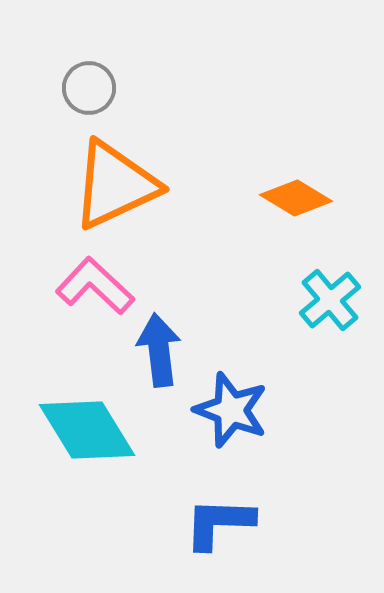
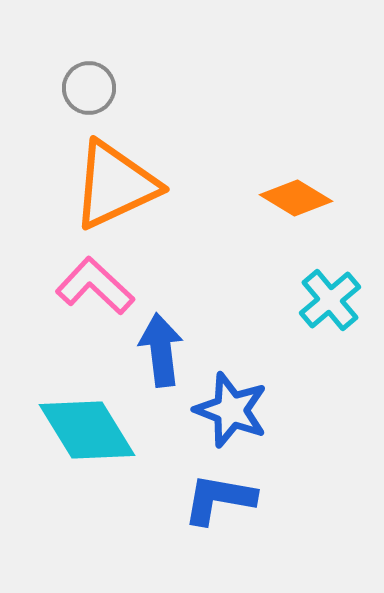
blue arrow: moved 2 px right
blue L-shape: moved 24 px up; rotated 8 degrees clockwise
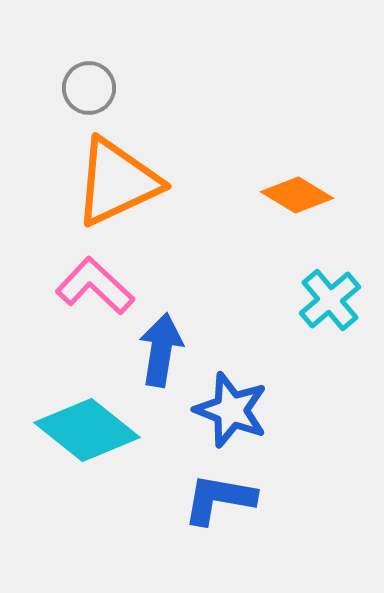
orange triangle: moved 2 px right, 3 px up
orange diamond: moved 1 px right, 3 px up
blue arrow: rotated 16 degrees clockwise
cyan diamond: rotated 20 degrees counterclockwise
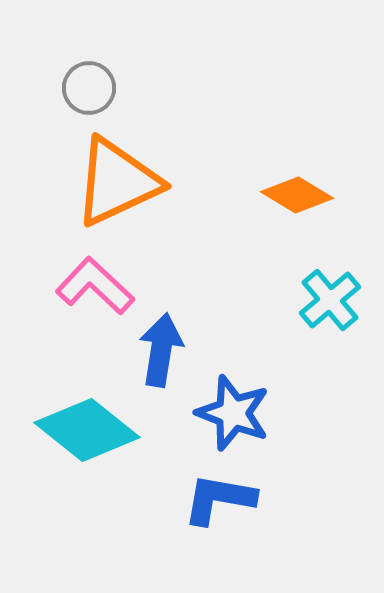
blue star: moved 2 px right, 3 px down
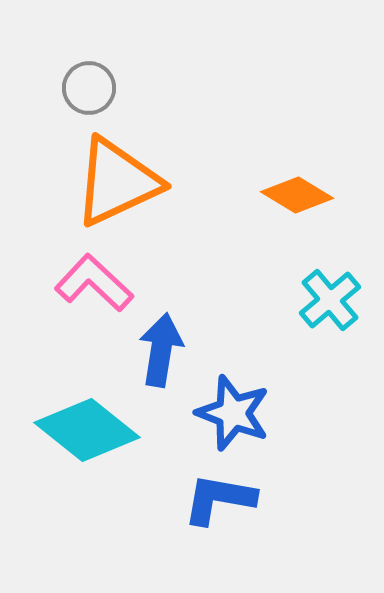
pink L-shape: moved 1 px left, 3 px up
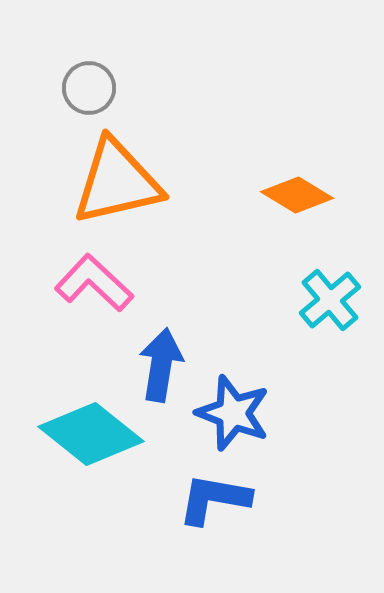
orange triangle: rotated 12 degrees clockwise
blue arrow: moved 15 px down
cyan diamond: moved 4 px right, 4 px down
blue L-shape: moved 5 px left
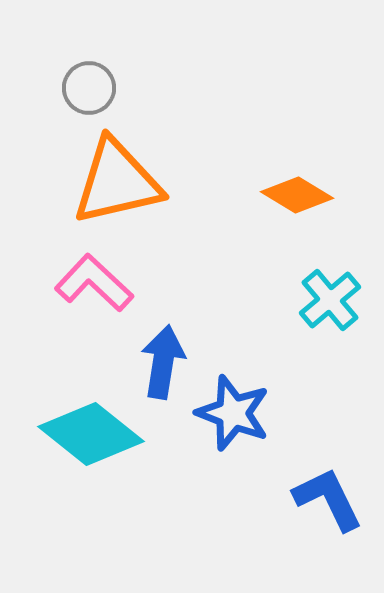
blue arrow: moved 2 px right, 3 px up
blue L-shape: moved 114 px right; rotated 54 degrees clockwise
